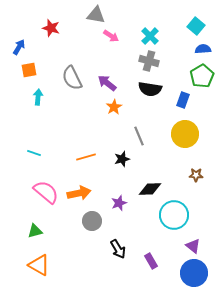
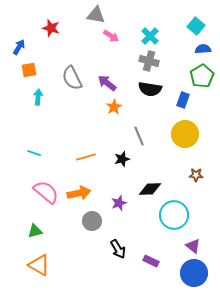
purple rectangle: rotated 35 degrees counterclockwise
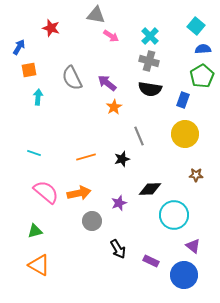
blue circle: moved 10 px left, 2 px down
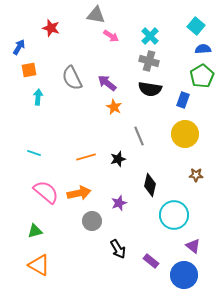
orange star: rotated 14 degrees counterclockwise
black star: moved 4 px left
black diamond: moved 4 px up; rotated 75 degrees counterclockwise
purple rectangle: rotated 14 degrees clockwise
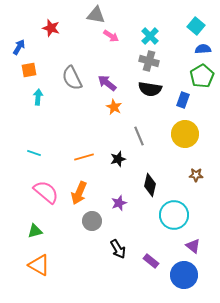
orange line: moved 2 px left
orange arrow: rotated 125 degrees clockwise
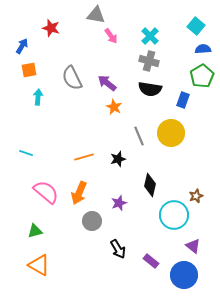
pink arrow: rotated 21 degrees clockwise
blue arrow: moved 3 px right, 1 px up
yellow circle: moved 14 px left, 1 px up
cyan line: moved 8 px left
brown star: moved 21 px down; rotated 24 degrees counterclockwise
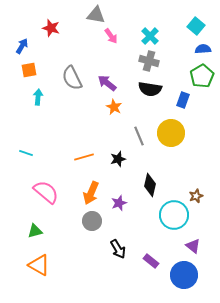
orange arrow: moved 12 px right
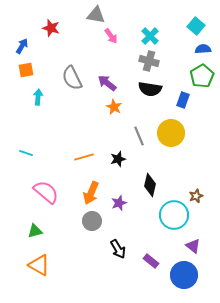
orange square: moved 3 px left
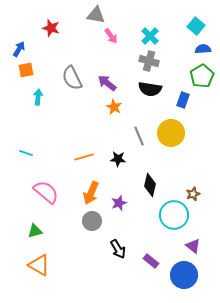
blue arrow: moved 3 px left, 3 px down
black star: rotated 21 degrees clockwise
brown star: moved 3 px left, 2 px up
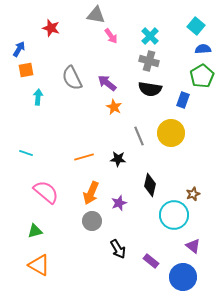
blue circle: moved 1 px left, 2 px down
